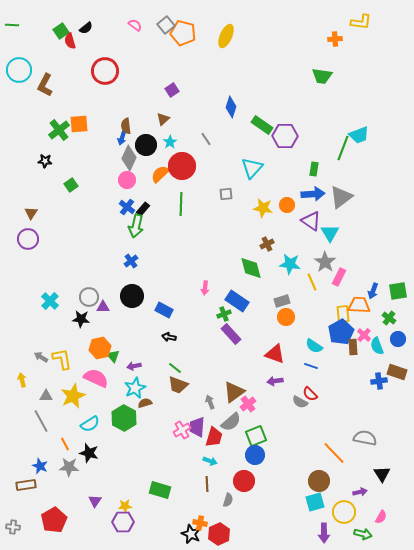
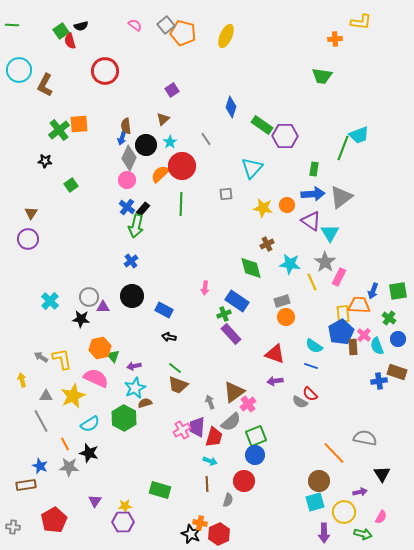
black semicircle at (86, 28): moved 5 px left, 2 px up; rotated 24 degrees clockwise
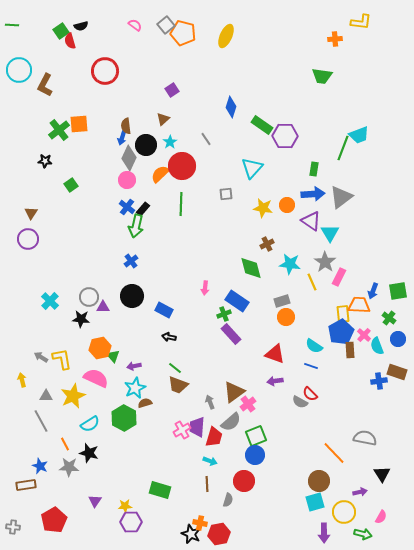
brown rectangle at (353, 347): moved 3 px left, 3 px down
purple hexagon at (123, 522): moved 8 px right
red hexagon at (219, 534): rotated 15 degrees clockwise
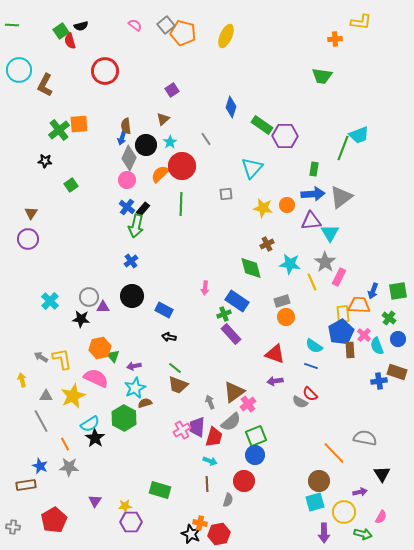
purple triangle at (311, 221): rotated 40 degrees counterclockwise
black star at (89, 453): moved 6 px right, 15 px up; rotated 18 degrees clockwise
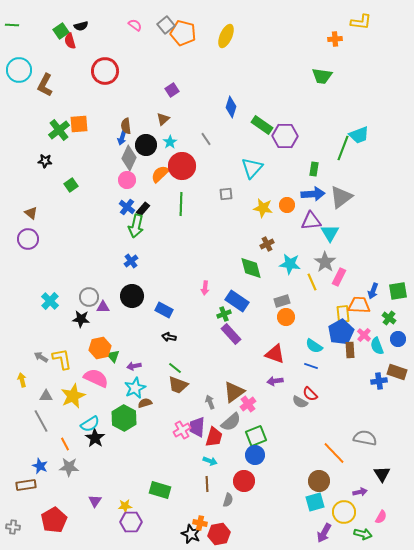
brown triangle at (31, 213): rotated 24 degrees counterclockwise
purple arrow at (324, 533): rotated 30 degrees clockwise
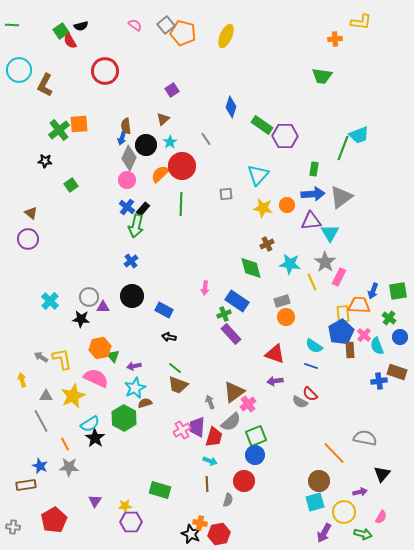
red semicircle at (70, 41): rotated 14 degrees counterclockwise
cyan triangle at (252, 168): moved 6 px right, 7 px down
blue circle at (398, 339): moved 2 px right, 2 px up
black triangle at (382, 474): rotated 12 degrees clockwise
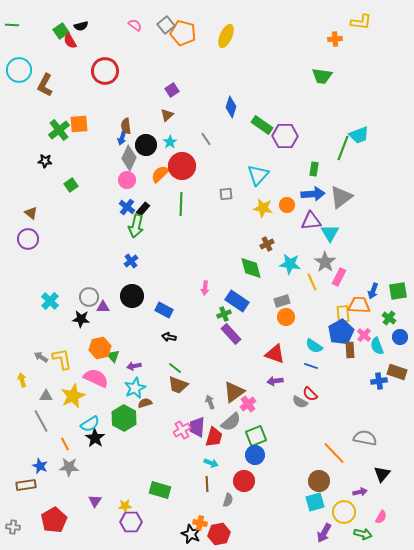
brown triangle at (163, 119): moved 4 px right, 4 px up
cyan arrow at (210, 461): moved 1 px right, 2 px down
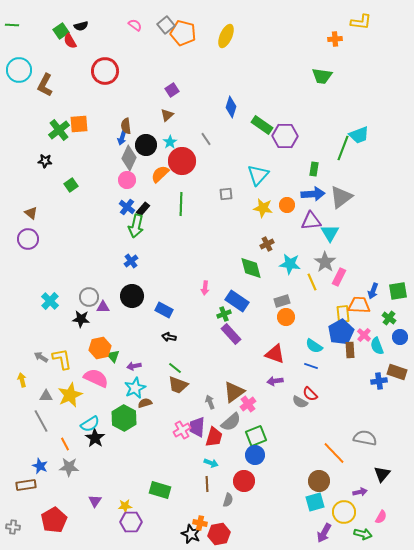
red circle at (182, 166): moved 5 px up
yellow star at (73, 396): moved 3 px left, 1 px up
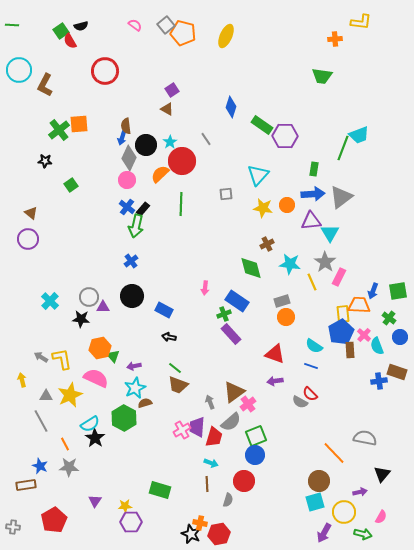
brown triangle at (167, 115): moved 6 px up; rotated 48 degrees counterclockwise
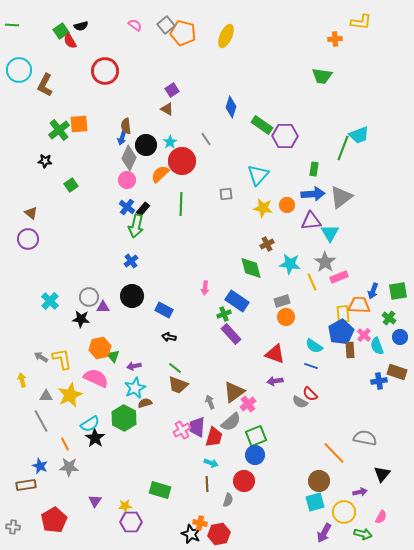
pink rectangle at (339, 277): rotated 42 degrees clockwise
